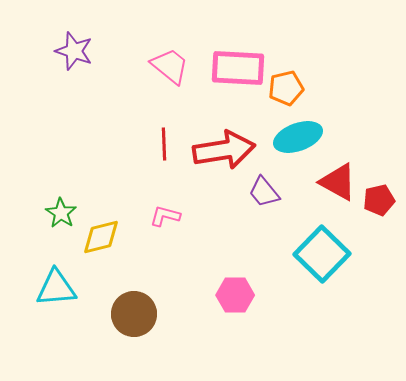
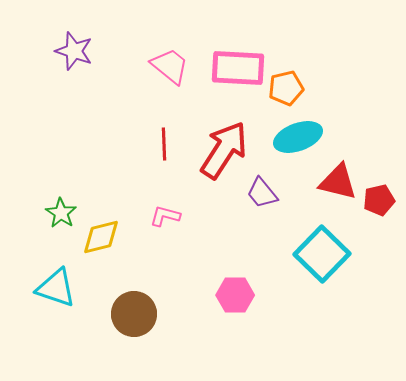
red arrow: rotated 48 degrees counterclockwise
red triangle: rotated 15 degrees counterclockwise
purple trapezoid: moved 2 px left, 1 px down
cyan triangle: rotated 24 degrees clockwise
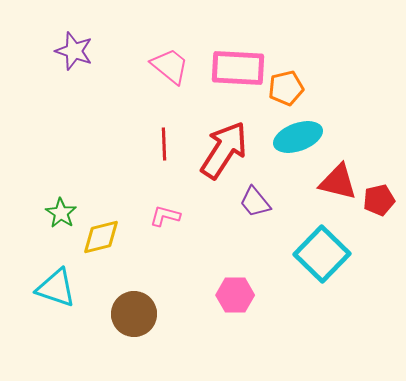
purple trapezoid: moved 7 px left, 9 px down
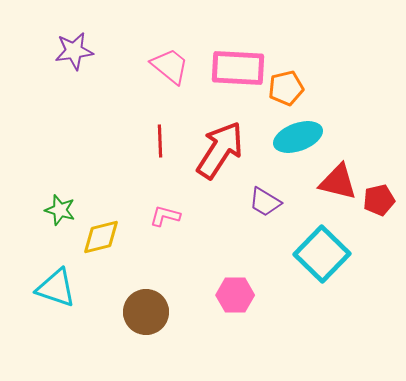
purple star: rotated 27 degrees counterclockwise
red line: moved 4 px left, 3 px up
red arrow: moved 4 px left
purple trapezoid: moved 10 px right; rotated 20 degrees counterclockwise
green star: moved 1 px left, 3 px up; rotated 16 degrees counterclockwise
brown circle: moved 12 px right, 2 px up
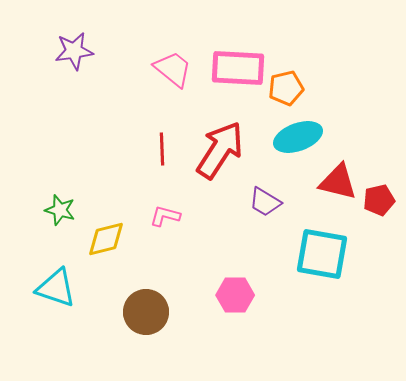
pink trapezoid: moved 3 px right, 3 px down
red line: moved 2 px right, 8 px down
yellow diamond: moved 5 px right, 2 px down
cyan square: rotated 34 degrees counterclockwise
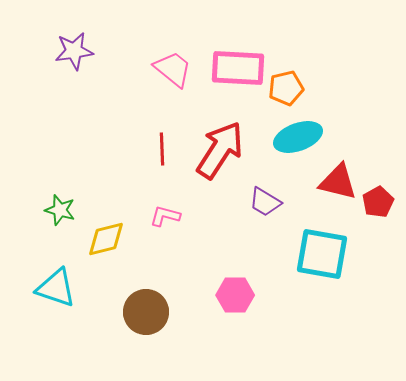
red pentagon: moved 1 px left, 2 px down; rotated 16 degrees counterclockwise
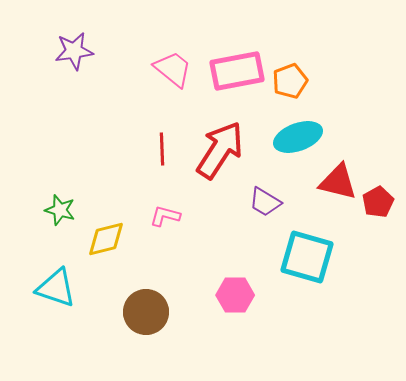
pink rectangle: moved 1 px left, 3 px down; rotated 14 degrees counterclockwise
orange pentagon: moved 4 px right, 7 px up; rotated 8 degrees counterclockwise
cyan square: moved 15 px left, 3 px down; rotated 6 degrees clockwise
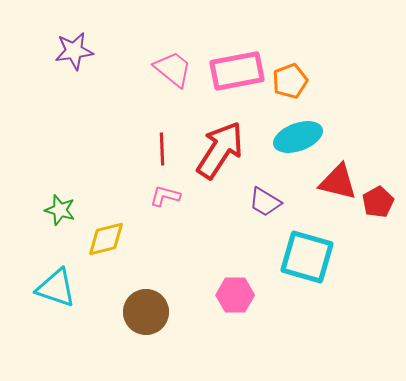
pink L-shape: moved 20 px up
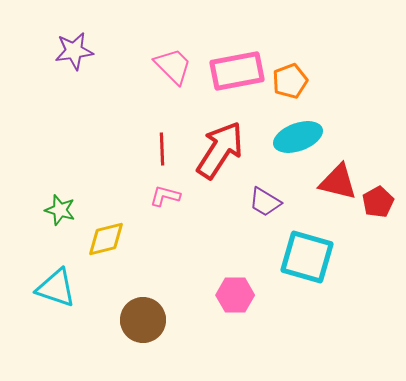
pink trapezoid: moved 3 px up; rotated 6 degrees clockwise
brown circle: moved 3 px left, 8 px down
